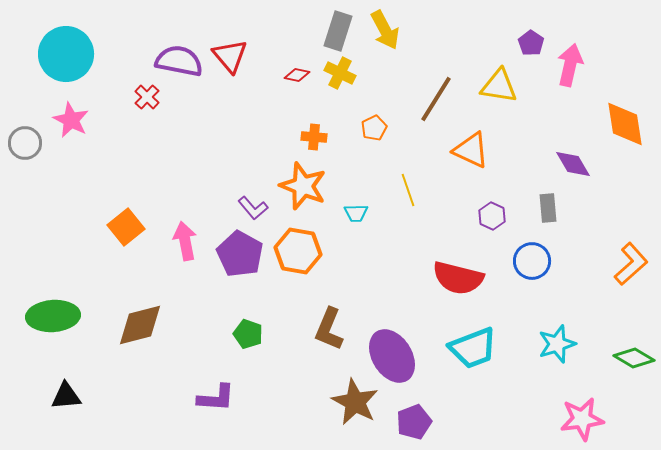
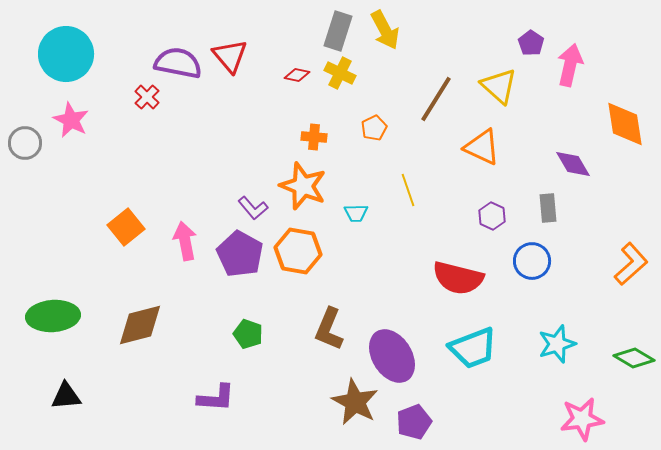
purple semicircle at (179, 61): moved 1 px left, 2 px down
yellow triangle at (499, 86): rotated 33 degrees clockwise
orange triangle at (471, 150): moved 11 px right, 3 px up
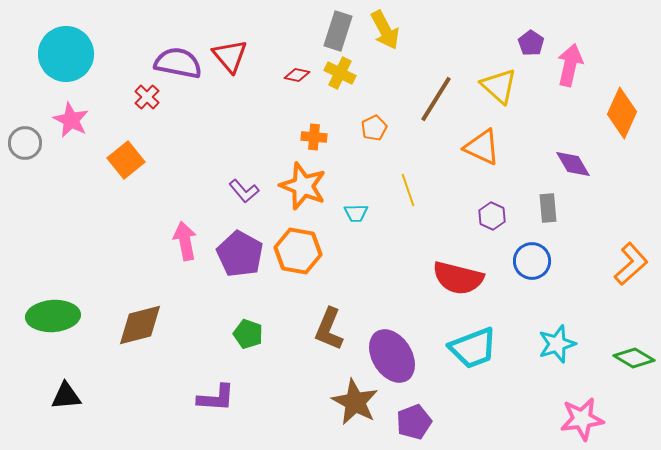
orange diamond at (625, 124): moved 3 px left, 11 px up; rotated 33 degrees clockwise
purple L-shape at (253, 208): moved 9 px left, 17 px up
orange square at (126, 227): moved 67 px up
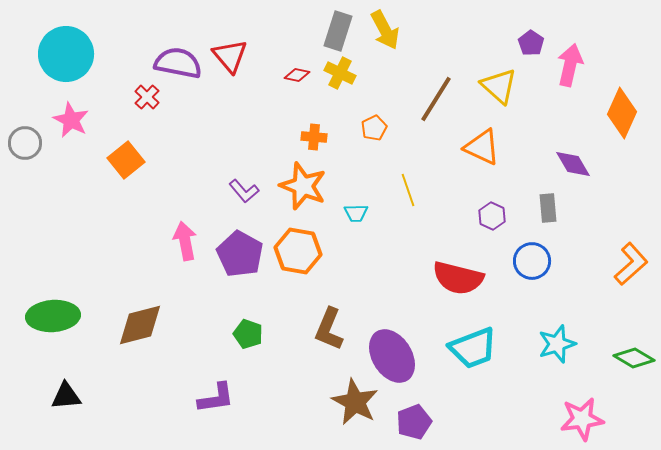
purple L-shape at (216, 398): rotated 12 degrees counterclockwise
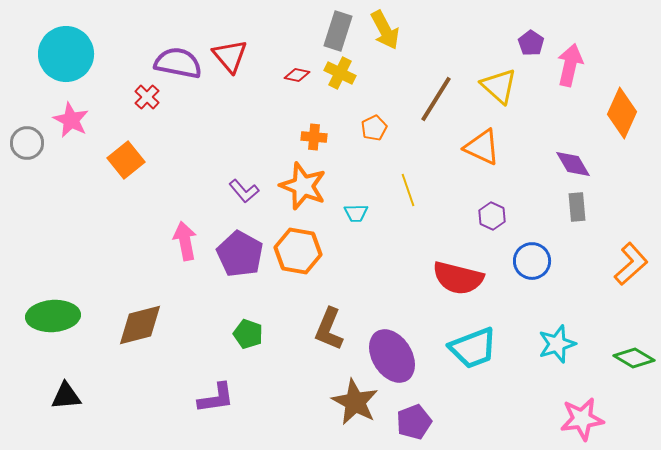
gray circle at (25, 143): moved 2 px right
gray rectangle at (548, 208): moved 29 px right, 1 px up
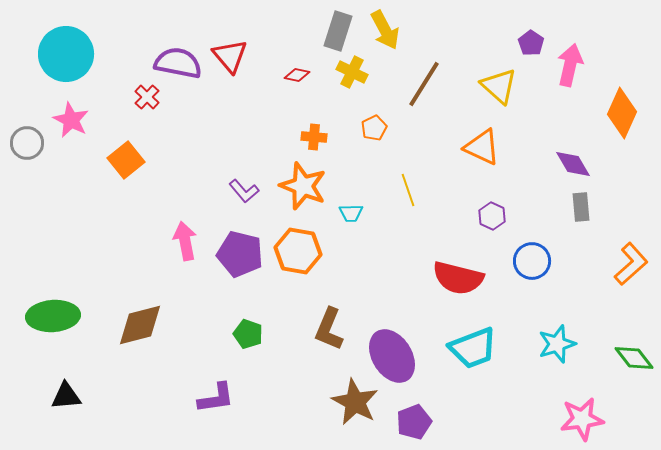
yellow cross at (340, 73): moved 12 px right, 1 px up
brown line at (436, 99): moved 12 px left, 15 px up
gray rectangle at (577, 207): moved 4 px right
cyan trapezoid at (356, 213): moved 5 px left
purple pentagon at (240, 254): rotated 15 degrees counterclockwise
green diamond at (634, 358): rotated 21 degrees clockwise
